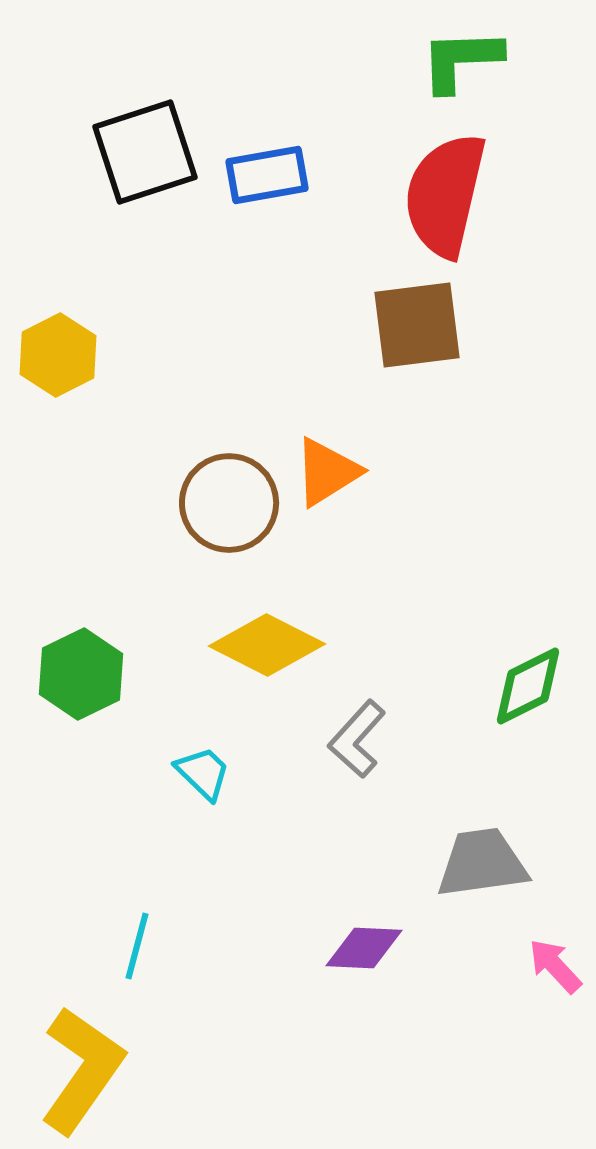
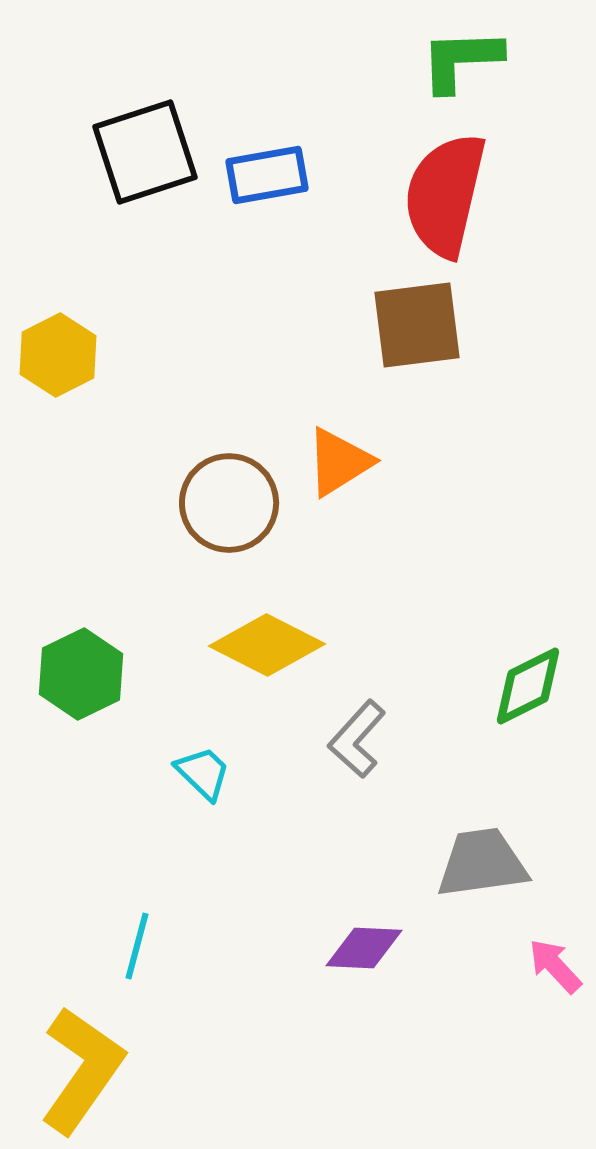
orange triangle: moved 12 px right, 10 px up
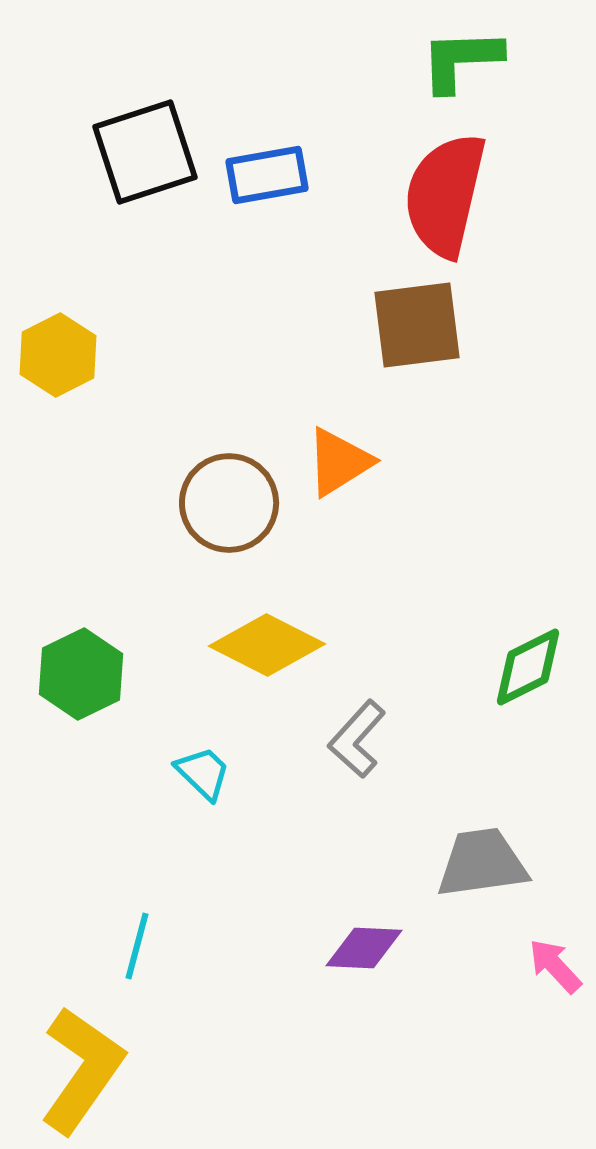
green diamond: moved 19 px up
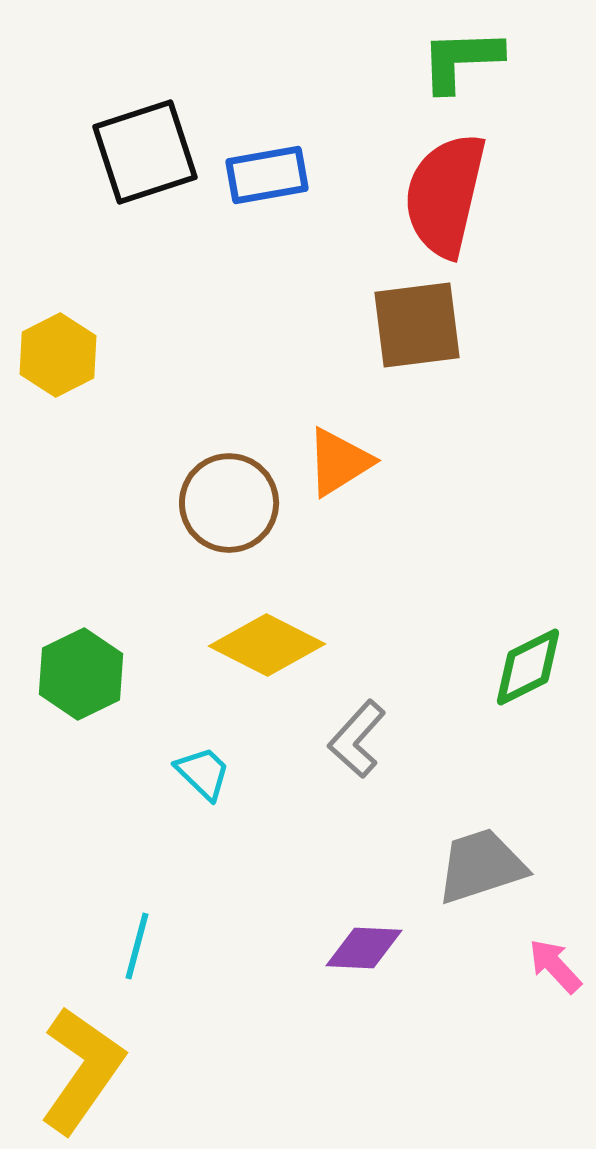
gray trapezoid: moved 1 px left, 3 px down; rotated 10 degrees counterclockwise
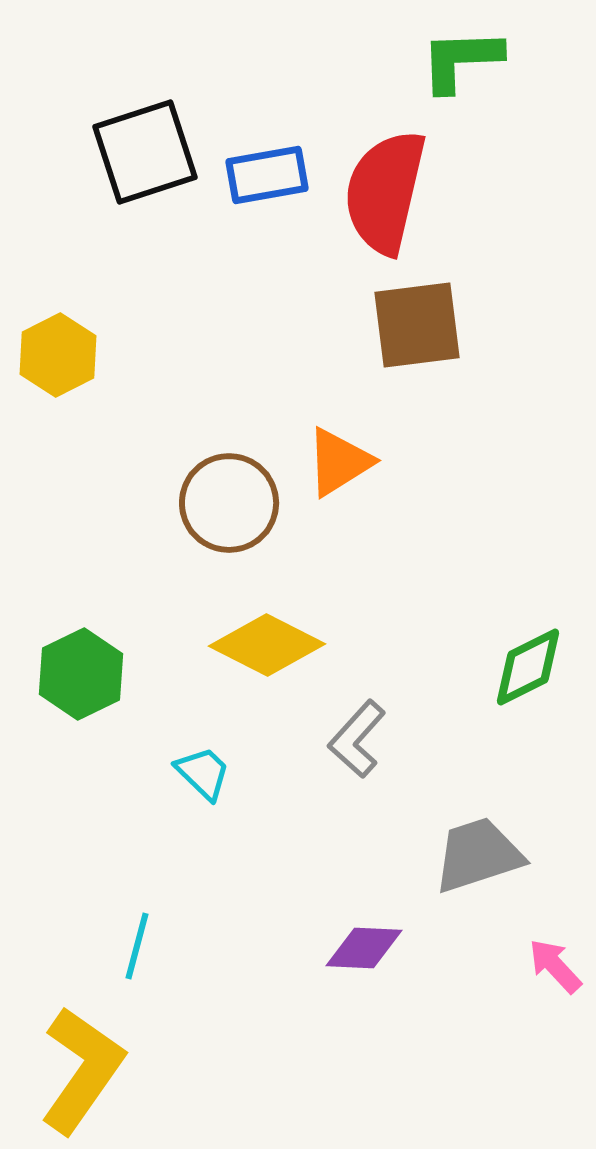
red semicircle: moved 60 px left, 3 px up
gray trapezoid: moved 3 px left, 11 px up
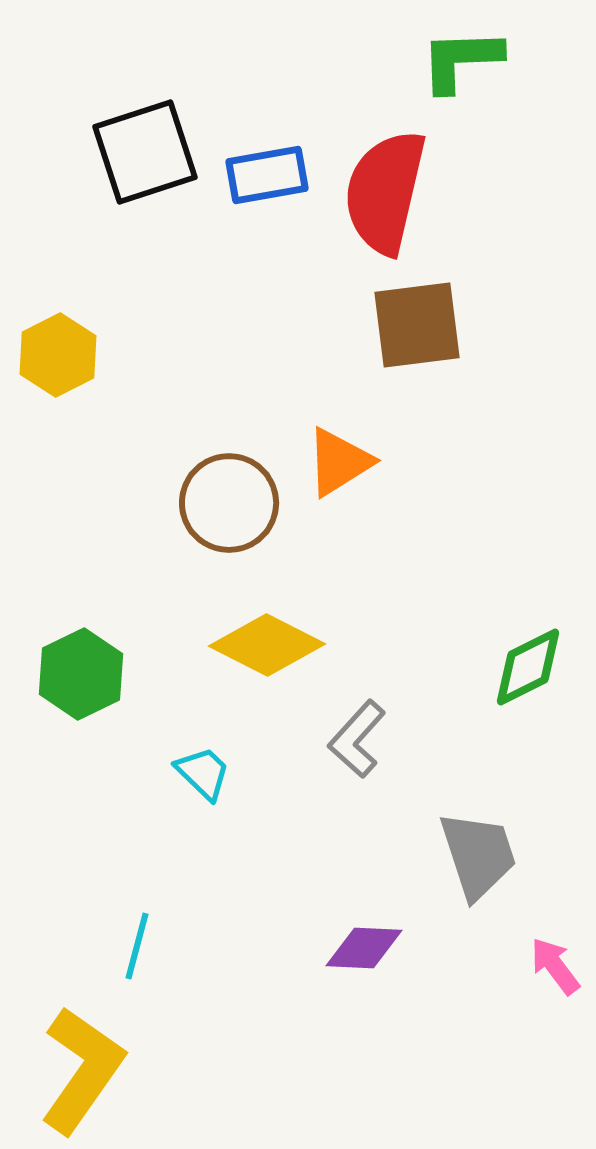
gray trapezoid: rotated 90 degrees clockwise
pink arrow: rotated 6 degrees clockwise
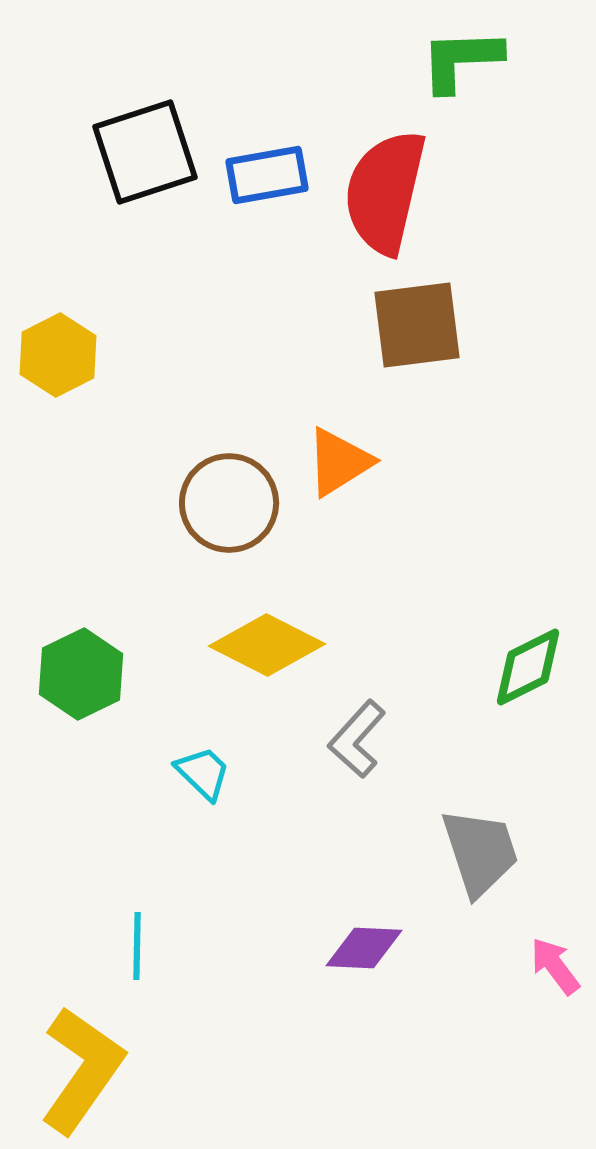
gray trapezoid: moved 2 px right, 3 px up
cyan line: rotated 14 degrees counterclockwise
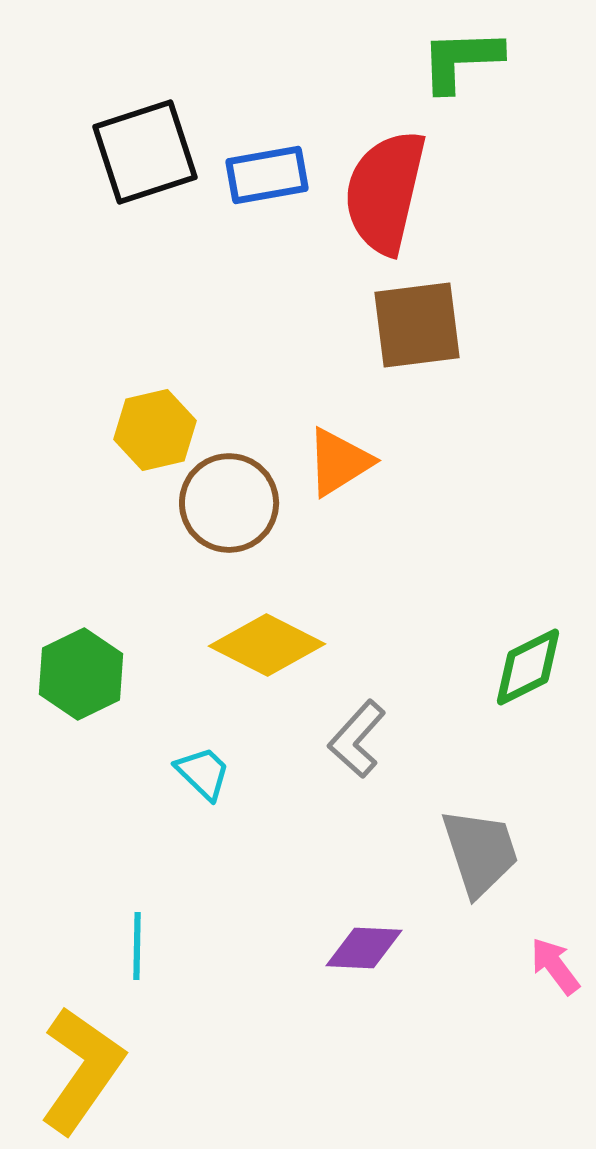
yellow hexagon: moved 97 px right, 75 px down; rotated 14 degrees clockwise
